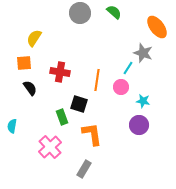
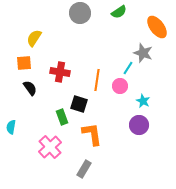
green semicircle: moved 5 px right; rotated 105 degrees clockwise
pink circle: moved 1 px left, 1 px up
cyan star: rotated 16 degrees clockwise
cyan semicircle: moved 1 px left, 1 px down
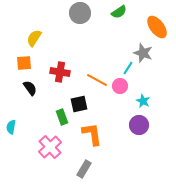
orange line: rotated 70 degrees counterclockwise
black square: rotated 30 degrees counterclockwise
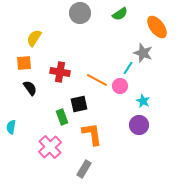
green semicircle: moved 1 px right, 2 px down
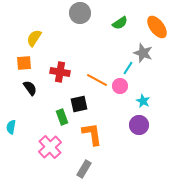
green semicircle: moved 9 px down
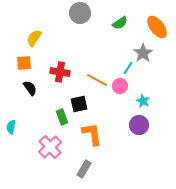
gray star: rotated 18 degrees clockwise
